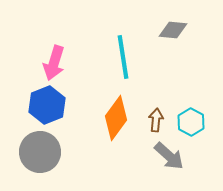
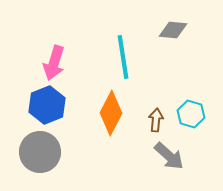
orange diamond: moved 5 px left, 5 px up; rotated 9 degrees counterclockwise
cyan hexagon: moved 8 px up; rotated 12 degrees counterclockwise
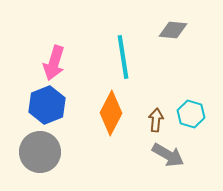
gray arrow: moved 1 px left, 1 px up; rotated 12 degrees counterclockwise
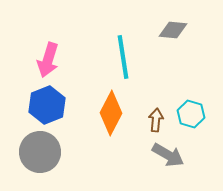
pink arrow: moved 6 px left, 3 px up
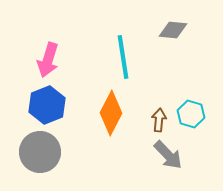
brown arrow: moved 3 px right
gray arrow: rotated 16 degrees clockwise
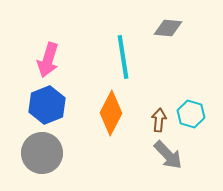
gray diamond: moved 5 px left, 2 px up
gray circle: moved 2 px right, 1 px down
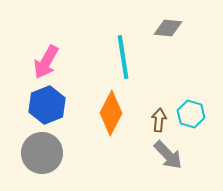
pink arrow: moved 2 px left, 2 px down; rotated 12 degrees clockwise
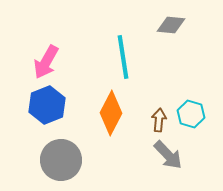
gray diamond: moved 3 px right, 3 px up
gray circle: moved 19 px right, 7 px down
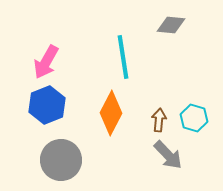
cyan hexagon: moved 3 px right, 4 px down
